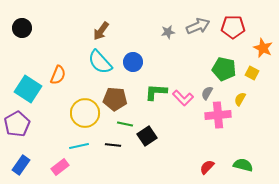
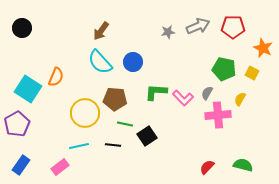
orange semicircle: moved 2 px left, 2 px down
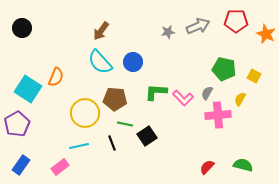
red pentagon: moved 3 px right, 6 px up
orange star: moved 3 px right, 14 px up
yellow square: moved 2 px right, 3 px down
black line: moved 1 px left, 2 px up; rotated 63 degrees clockwise
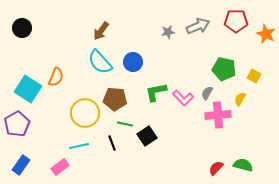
green L-shape: rotated 15 degrees counterclockwise
red semicircle: moved 9 px right, 1 px down
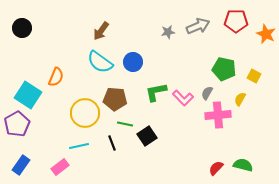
cyan semicircle: rotated 12 degrees counterclockwise
cyan square: moved 6 px down
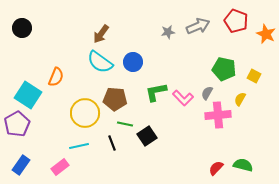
red pentagon: rotated 20 degrees clockwise
brown arrow: moved 3 px down
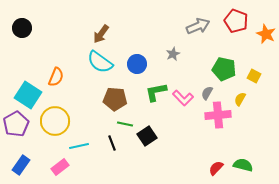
gray star: moved 5 px right, 22 px down; rotated 16 degrees counterclockwise
blue circle: moved 4 px right, 2 px down
yellow circle: moved 30 px left, 8 px down
purple pentagon: moved 1 px left
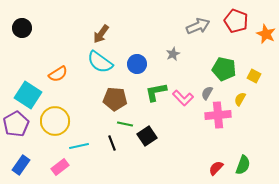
orange semicircle: moved 2 px right, 3 px up; rotated 36 degrees clockwise
green semicircle: rotated 96 degrees clockwise
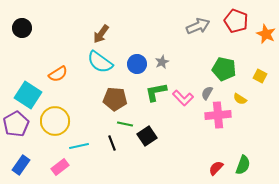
gray star: moved 11 px left, 8 px down
yellow square: moved 6 px right
yellow semicircle: rotated 88 degrees counterclockwise
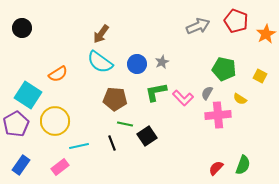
orange star: rotated 18 degrees clockwise
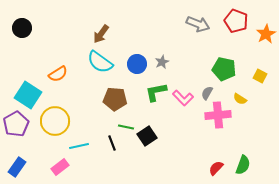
gray arrow: moved 2 px up; rotated 45 degrees clockwise
green line: moved 1 px right, 3 px down
blue rectangle: moved 4 px left, 2 px down
